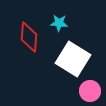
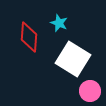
cyan star: rotated 18 degrees clockwise
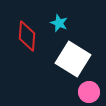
red diamond: moved 2 px left, 1 px up
pink circle: moved 1 px left, 1 px down
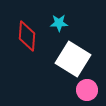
cyan star: rotated 24 degrees counterclockwise
pink circle: moved 2 px left, 2 px up
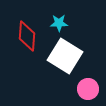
white square: moved 8 px left, 3 px up
pink circle: moved 1 px right, 1 px up
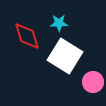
red diamond: rotated 20 degrees counterclockwise
pink circle: moved 5 px right, 7 px up
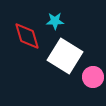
cyan star: moved 4 px left, 2 px up
pink circle: moved 5 px up
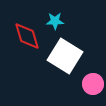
pink circle: moved 7 px down
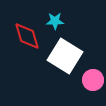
pink circle: moved 4 px up
